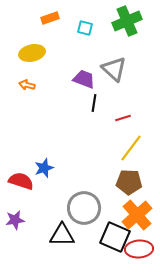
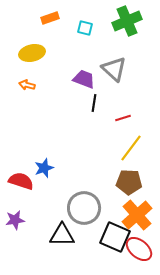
red ellipse: rotated 44 degrees clockwise
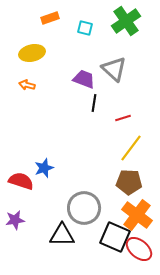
green cross: moved 1 px left; rotated 12 degrees counterclockwise
orange cross: rotated 12 degrees counterclockwise
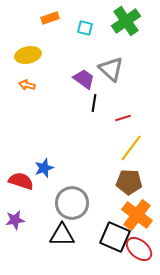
yellow ellipse: moved 4 px left, 2 px down
gray triangle: moved 3 px left
purple trapezoid: rotated 15 degrees clockwise
gray circle: moved 12 px left, 5 px up
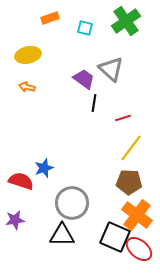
orange arrow: moved 2 px down
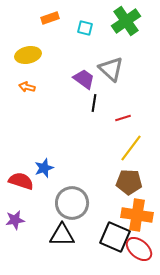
orange cross: rotated 28 degrees counterclockwise
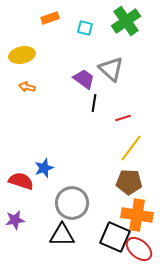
yellow ellipse: moved 6 px left
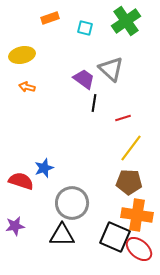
purple star: moved 6 px down
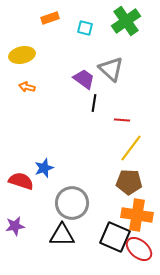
red line: moved 1 px left, 2 px down; rotated 21 degrees clockwise
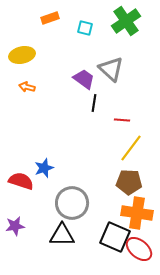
orange cross: moved 2 px up
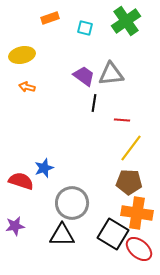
gray triangle: moved 5 px down; rotated 48 degrees counterclockwise
purple trapezoid: moved 3 px up
black square: moved 2 px left, 3 px up; rotated 8 degrees clockwise
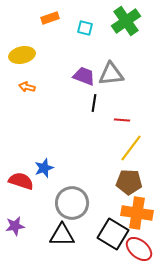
purple trapezoid: rotated 15 degrees counterclockwise
